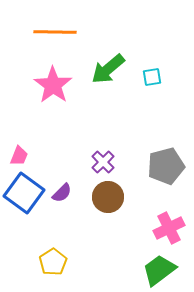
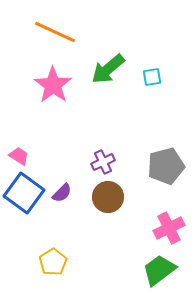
orange line: rotated 24 degrees clockwise
pink trapezoid: rotated 80 degrees counterclockwise
purple cross: rotated 20 degrees clockwise
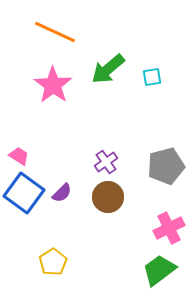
purple cross: moved 3 px right; rotated 10 degrees counterclockwise
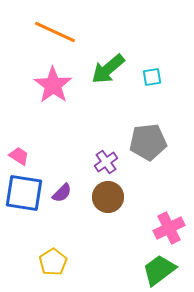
gray pentagon: moved 18 px left, 24 px up; rotated 9 degrees clockwise
blue square: rotated 27 degrees counterclockwise
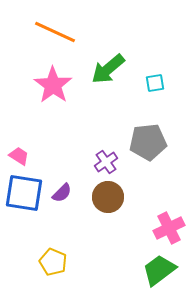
cyan square: moved 3 px right, 6 px down
yellow pentagon: rotated 16 degrees counterclockwise
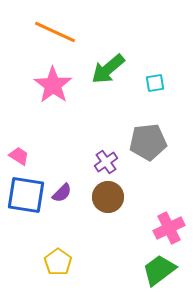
blue square: moved 2 px right, 2 px down
yellow pentagon: moved 5 px right; rotated 12 degrees clockwise
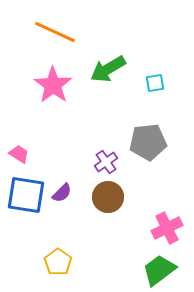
green arrow: rotated 9 degrees clockwise
pink trapezoid: moved 2 px up
pink cross: moved 2 px left
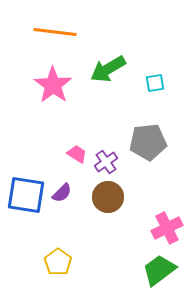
orange line: rotated 18 degrees counterclockwise
pink trapezoid: moved 58 px right
